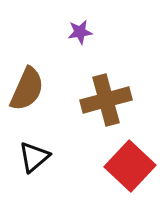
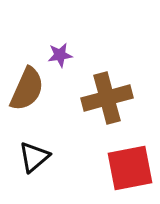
purple star: moved 20 px left, 23 px down
brown cross: moved 1 px right, 2 px up
red square: moved 2 px down; rotated 36 degrees clockwise
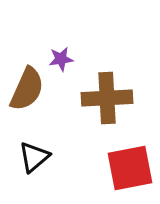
purple star: moved 1 px right, 4 px down
brown cross: rotated 12 degrees clockwise
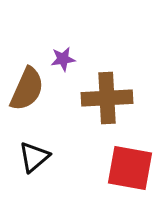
purple star: moved 2 px right
red square: rotated 21 degrees clockwise
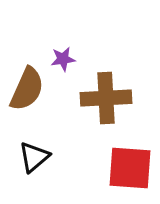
brown cross: moved 1 px left
red square: rotated 6 degrees counterclockwise
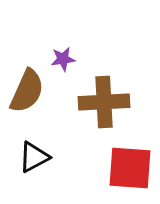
brown semicircle: moved 2 px down
brown cross: moved 2 px left, 4 px down
black triangle: rotated 12 degrees clockwise
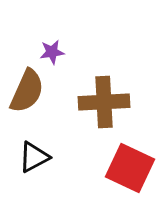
purple star: moved 11 px left, 7 px up
red square: rotated 21 degrees clockwise
